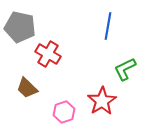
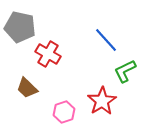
blue line: moved 2 px left, 14 px down; rotated 52 degrees counterclockwise
green L-shape: moved 2 px down
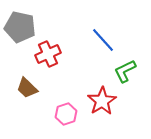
blue line: moved 3 px left
red cross: rotated 35 degrees clockwise
pink hexagon: moved 2 px right, 2 px down
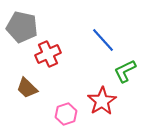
gray pentagon: moved 2 px right
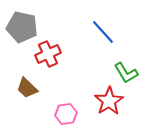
blue line: moved 8 px up
green L-shape: moved 1 px right, 2 px down; rotated 95 degrees counterclockwise
red star: moved 7 px right
pink hexagon: rotated 10 degrees clockwise
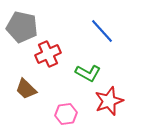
blue line: moved 1 px left, 1 px up
green L-shape: moved 38 px left; rotated 30 degrees counterclockwise
brown trapezoid: moved 1 px left, 1 px down
red star: rotated 12 degrees clockwise
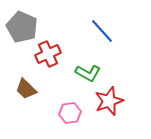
gray pentagon: rotated 12 degrees clockwise
pink hexagon: moved 4 px right, 1 px up
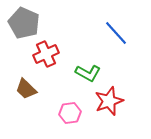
gray pentagon: moved 2 px right, 4 px up
blue line: moved 14 px right, 2 px down
red cross: moved 2 px left
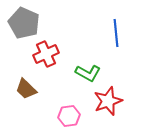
blue line: rotated 36 degrees clockwise
red star: moved 1 px left
pink hexagon: moved 1 px left, 3 px down
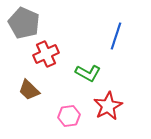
blue line: moved 3 px down; rotated 24 degrees clockwise
brown trapezoid: moved 3 px right, 1 px down
red star: moved 5 px down; rotated 8 degrees counterclockwise
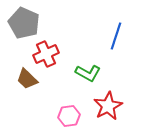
brown trapezoid: moved 2 px left, 11 px up
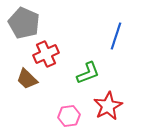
green L-shape: rotated 50 degrees counterclockwise
